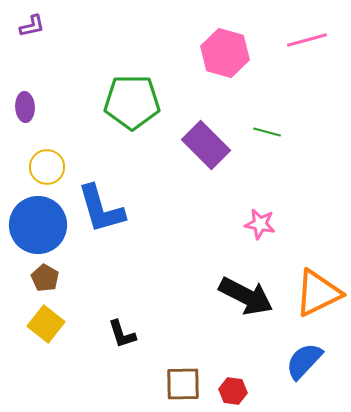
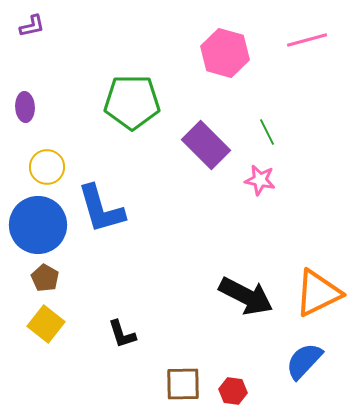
green line: rotated 48 degrees clockwise
pink star: moved 44 px up
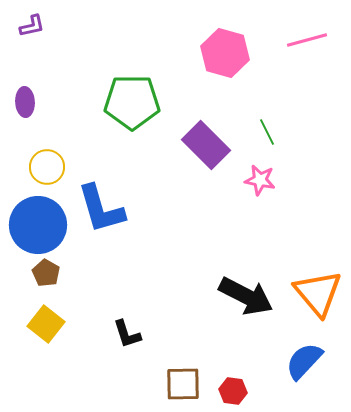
purple ellipse: moved 5 px up
brown pentagon: moved 1 px right, 5 px up
orange triangle: rotated 44 degrees counterclockwise
black L-shape: moved 5 px right
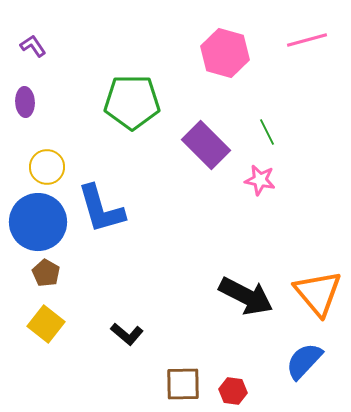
purple L-shape: moved 1 px right, 20 px down; rotated 112 degrees counterclockwise
blue circle: moved 3 px up
black L-shape: rotated 32 degrees counterclockwise
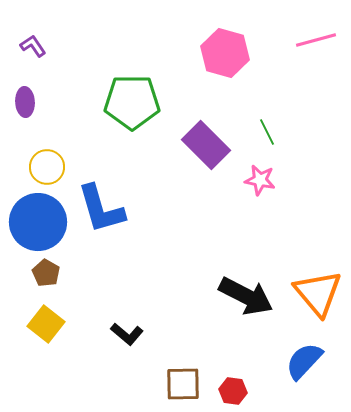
pink line: moved 9 px right
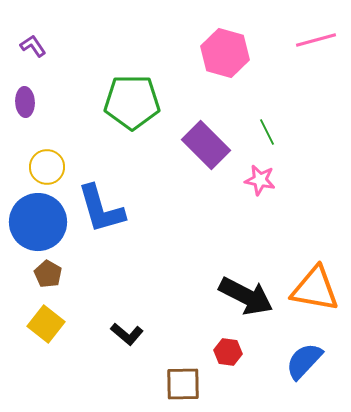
brown pentagon: moved 2 px right, 1 px down
orange triangle: moved 3 px left, 4 px up; rotated 40 degrees counterclockwise
red hexagon: moved 5 px left, 39 px up
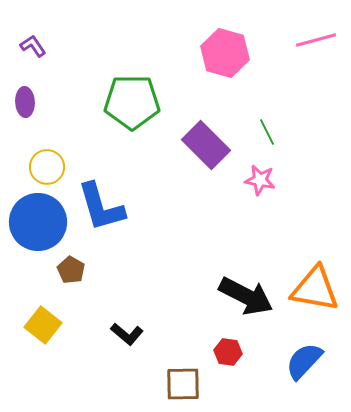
blue L-shape: moved 2 px up
brown pentagon: moved 23 px right, 4 px up
yellow square: moved 3 px left, 1 px down
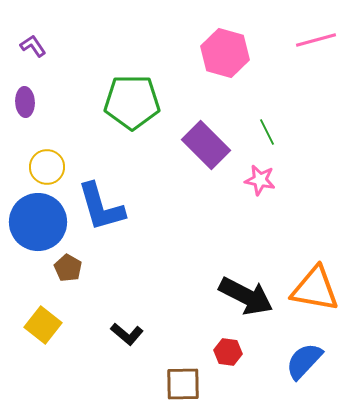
brown pentagon: moved 3 px left, 2 px up
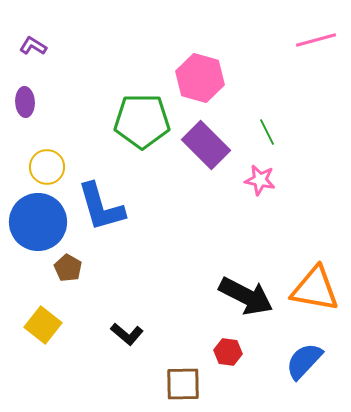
purple L-shape: rotated 24 degrees counterclockwise
pink hexagon: moved 25 px left, 25 px down
green pentagon: moved 10 px right, 19 px down
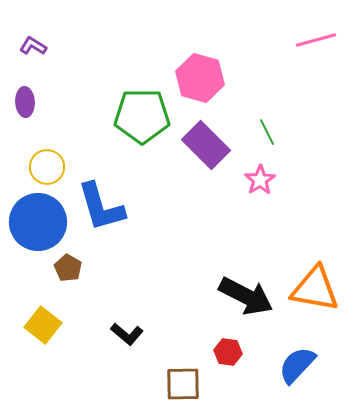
green pentagon: moved 5 px up
pink star: rotated 28 degrees clockwise
blue semicircle: moved 7 px left, 4 px down
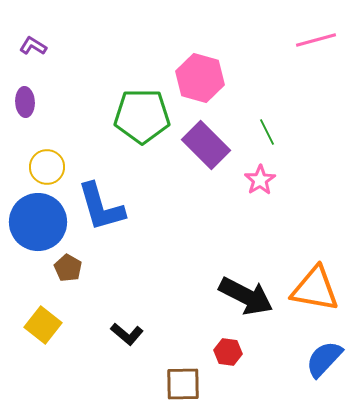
blue semicircle: moved 27 px right, 6 px up
